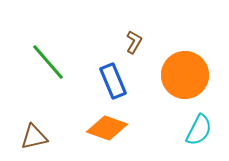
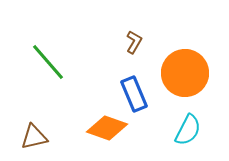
orange circle: moved 2 px up
blue rectangle: moved 21 px right, 13 px down
cyan semicircle: moved 11 px left
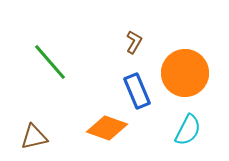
green line: moved 2 px right
blue rectangle: moved 3 px right, 3 px up
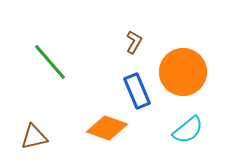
orange circle: moved 2 px left, 1 px up
cyan semicircle: rotated 24 degrees clockwise
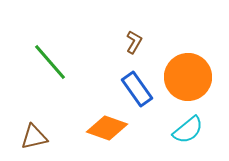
orange circle: moved 5 px right, 5 px down
blue rectangle: moved 2 px up; rotated 12 degrees counterclockwise
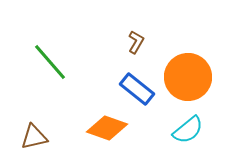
brown L-shape: moved 2 px right
blue rectangle: rotated 16 degrees counterclockwise
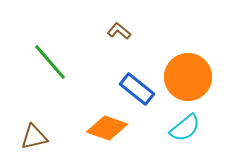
brown L-shape: moved 17 px left, 11 px up; rotated 80 degrees counterclockwise
cyan semicircle: moved 3 px left, 2 px up
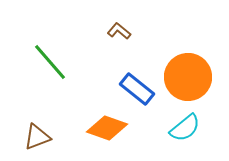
brown triangle: moved 3 px right; rotated 8 degrees counterclockwise
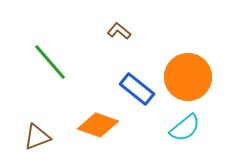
orange diamond: moved 9 px left, 3 px up
